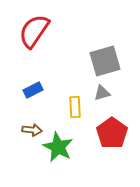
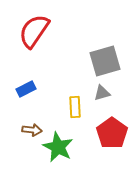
blue rectangle: moved 7 px left, 1 px up
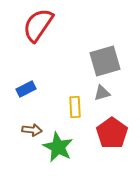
red semicircle: moved 4 px right, 6 px up
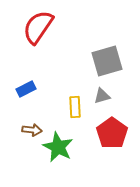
red semicircle: moved 2 px down
gray square: moved 2 px right
gray triangle: moved 3 px down
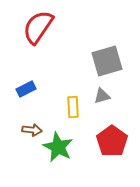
yellow rectangle: moved 2 px left
red pentagon: moved 8 px down
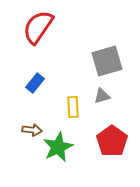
blue rectangle: moved 9 px right, 6 px up; rotated 24 degrees counterclockwise
green star: rotated 20 degrees clockwise
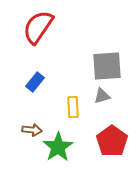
gray square: moved 5 px down; rotated 12 degrees clockwise
blue rectangle: moved 1 px up
green star: rotated 8 degrees counterclockwise
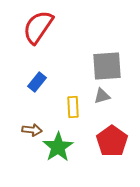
blue rectangle: moved 2 px right
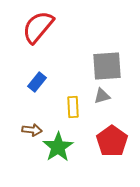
red semicircle: rotated 6 degrees clockwise
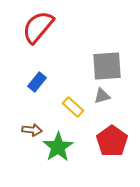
yellow rectangle: rotated 45 degrees counterclockwise
